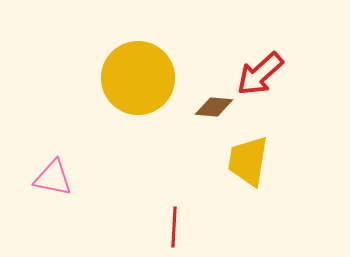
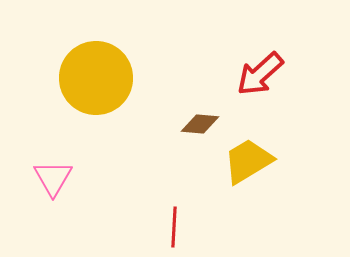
yellow circle: moved 42 px left
brown diamond: moved 14 px left, 17 px down
yellow trapezoid: rotated 50 degrees clockwise
pink triangle: rotated 48 degrees clockwise
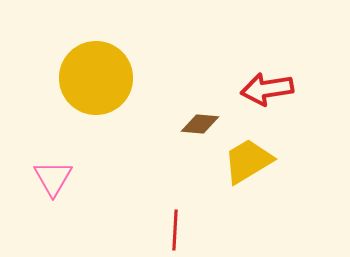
red arrow: moved 7 px right, 15 px down; rotated 33 degrees clockwise
red line: moved 1 px right, 3 px down
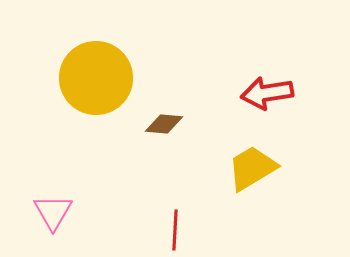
red arrow: moved 4 px down
brown diamond: moved 36 px left
yellow trapezoid: moved 4 px right, 7 px down
pink triangle: moved 34 px down
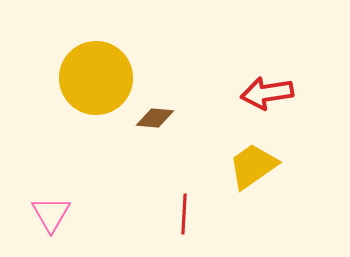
brown diamond: moved 9 px left, 6 px up
yellow trapezoid: moved 1 px right, 2 px up; rotated 4 degrees counterclockwise
pink triangle: moved 2 px left, 2 px down
red line: moved 9 px right, 16 px up
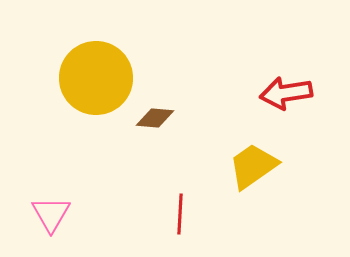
red arrow: moved 19 px right
red line: moved 4 px left
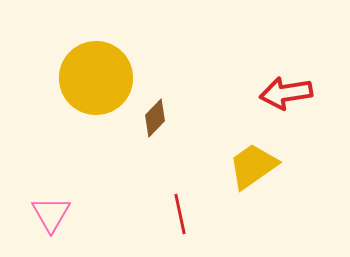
brown diamond: rotated 51 degrees counterclockwise
red line: rotated 15 degrees counterclockwise
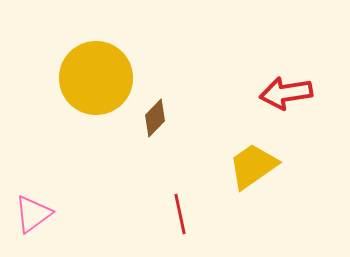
pink triangle: moved 18 px left; rotated 24 degrees clockwise
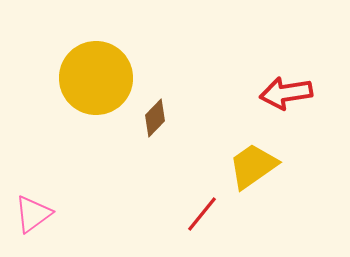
red line: moved 22 px right; rotated 51 degrees clockwise
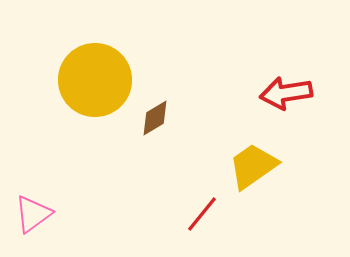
yellow circle: moved 1 px left, 2 px down
brown diamond: rotated 15 degrees clockwise
